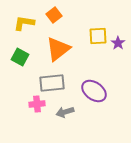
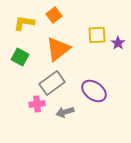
yellow square: moved 1 px left, 1 px up
gray rectangle: rotated 30 degrees counterclockwise
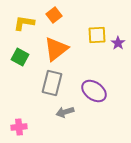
orange triangle: moved 2 px left
gray rectangle: rotated 40 degrees counterclockwise
pink cross: moved 18 px left, 23 px down
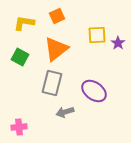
orange square: moved 3 px right, 1 px down; rotated 14 degrees clockwise
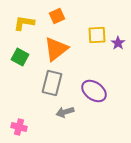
pink cross: rotated 21 degrees clockwise
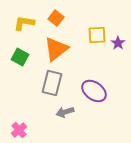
orange square: moved 1 px left, 2 px down; rotated 28 degrees counterclockwise
pink cross: moved 3 px down; rotated 35 degrees clockwise
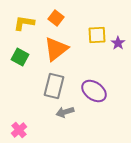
gray rectangle: moved 2 px right, 3 px down
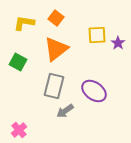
green square: moved 2 px left, 5 px down
gray arrow: moved 1 px up; rotated 18 degrees counterclockwise
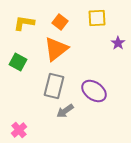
orange square: moved 4 px right, 4 px down
yellow square: moved 17 px up
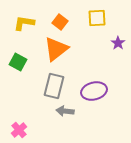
purple ellipse: rotated 50 degrees counterclockwise
gray arrow: rotated 42 degrees clockwise
